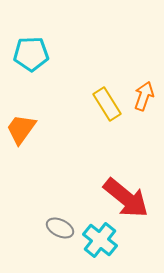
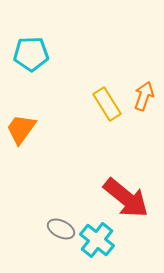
gray ellipse: moved 1 px right, 1 px down
cyan cross: moved 3 px left
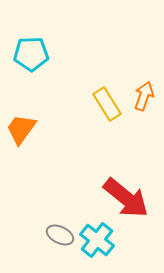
gray ellipse: moved 1 px left, 6 px down
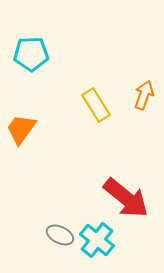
orange arrow: moved 1 px up
yellow rectangle: moved 11 px left, 1 px down
